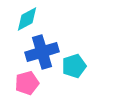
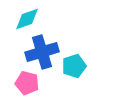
cyan diamond: rotated 8 degrees clockwise
pink pentagon: rotated 30 degrees clockwise
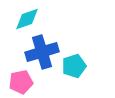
pink pentagon: moved 6 px left, 1 px up; rotated 25 degrees counterclockwise
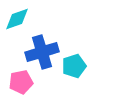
cyan diamond: moved 10 px left
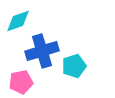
cyan diamond: moved 1 px right, 2 px down
blue cross: moved 1 px up
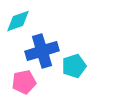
pink pentagon: moved 3 px right
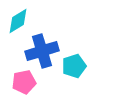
cyan diamond: rotated 12 degrees counterclockwise
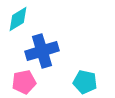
cyan diamond: moved 2 px up
cyan pentagon: moved 11 px right, 16 px down; rotated 30 degrees clockwise
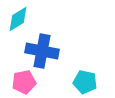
blue cross: rotated 28 degrees clockwise
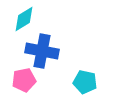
cyan diamond: moved 6 px right
pink pentagon: moved 2 px up
